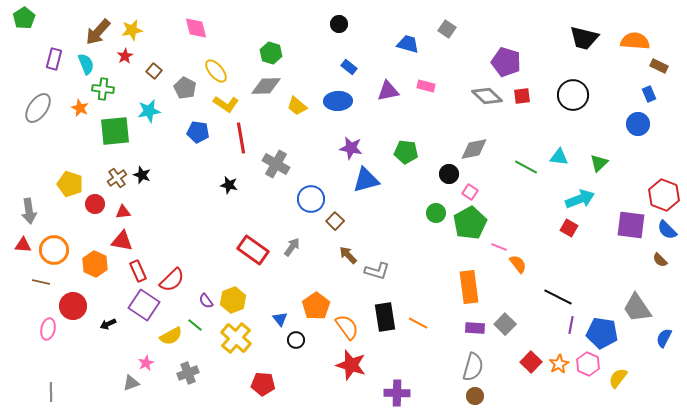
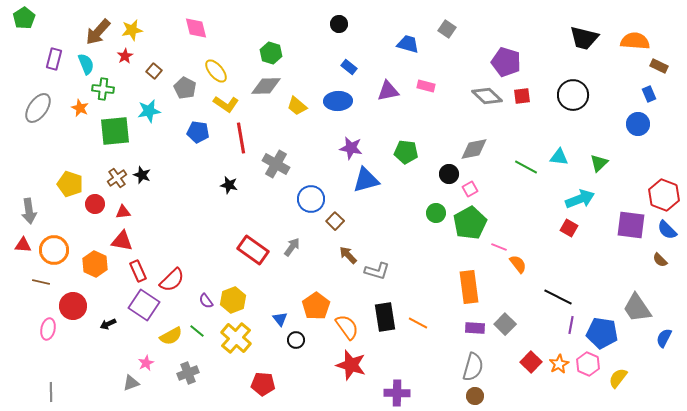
pink square at (470, 192): moved 3 px up; rotated 28 degrees clockwise
green line at (195, 325): moved 2 px right, 6 px down
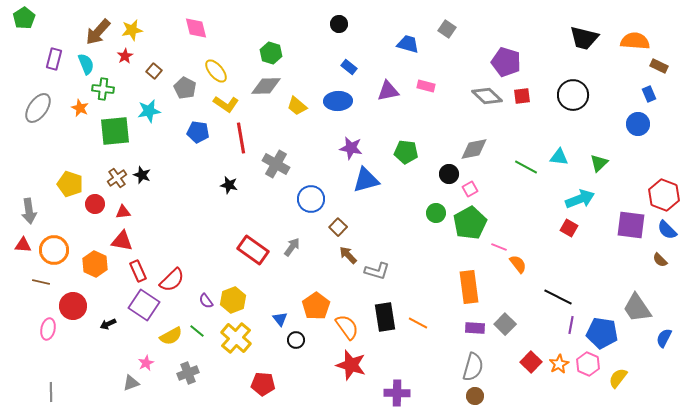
brown square at (335, 221): moved 3 px right, 6 px down
